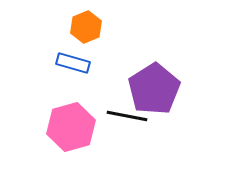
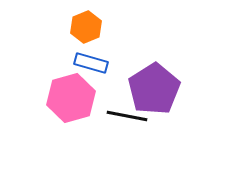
blue rectangle: moved 18 px right
pink hexagon: moved 29 px up
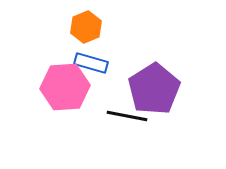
pink hexagon: moved 6 px left, 11 px up; rotated 12 degrees clockwise
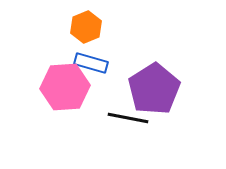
black line: moved 1 px right, 2 px down
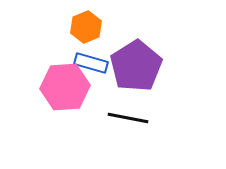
purple pentagon: moved 18 px left, 23 px up
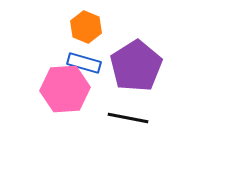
orange hexagon: rotated 16 degrees counterclockwise
blue rectangle: moved 7 px left
pink hexagon: moved 2 px down
